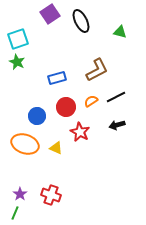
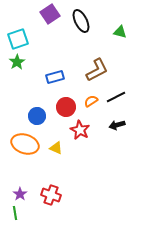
green star: rotated 14 degrees clockwise
blue rectangle: moved 2 px left, 1 px up
red star: moved 2 px up
green line: rotated 32 degrees counterclockwise
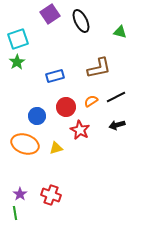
brown L-shape: moved 2 px right, 2 px up; rotated 15 degrees clockwise
blue rectangle: moved 1 px up
yellow triangle: rotated 40 degrees counterclockwise
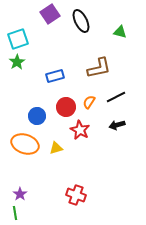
orange semicircle: moved 2 px left, 1 px down; rotated 24 degrees counterclockwise
red cross: moved 25 px right
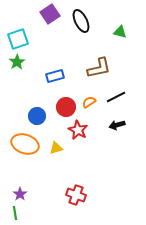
orange semicircle: rotated 24 degrees clockwise
red star: moved 2 px left
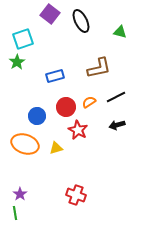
purple square: rotated 18 degrees counterclockwise
cyan square: moved 5 px right
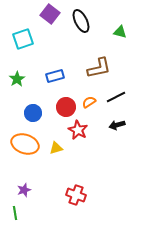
green star: moved 17 px down
blue circle: moved 4 px left, 3 px up
purple star: moved 4 px right, 4 px up; rotated 16 degrees clockwise
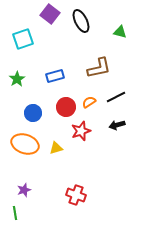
red star: moved 3 px right, 1 px down; rotated 24 degrees clockwise
